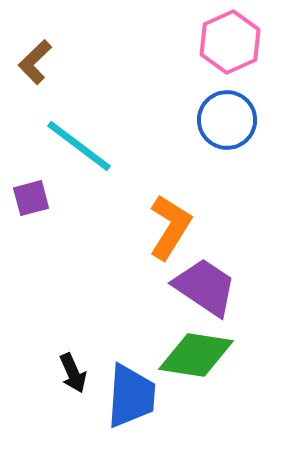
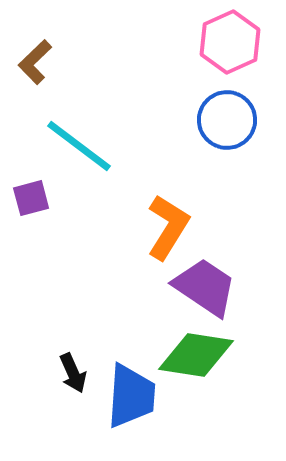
orange L-shape: moved 2 px left
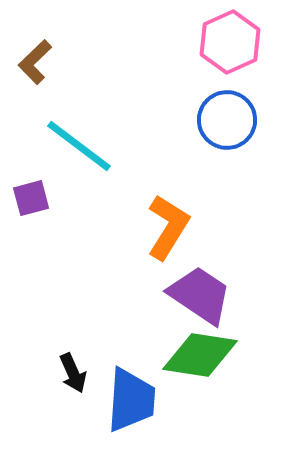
purple trapezoid: moved 5 px left, 8 px down
green diamond: moved 4 px right
blue trapezoid: moved 4 px down
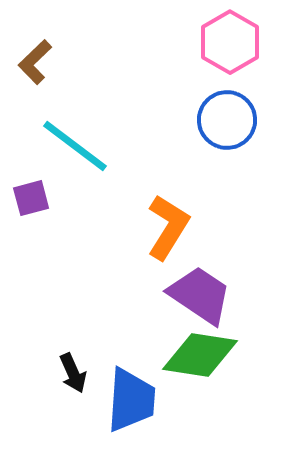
pink hexagon: rotated 6 degrees counterclockwise
cyan line: moved 4 px left
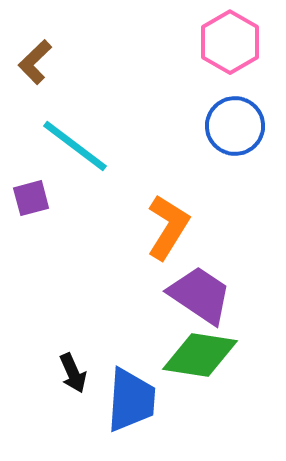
blue circle: moved 8 px right, 6 px down
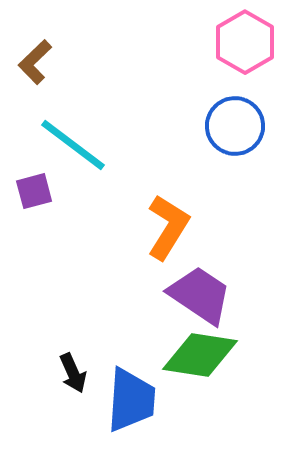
pink hexagon: moved 15 px right
cyan line: moved 2 px left, 1 px up
purple square: moved 3 px right, 7 px up
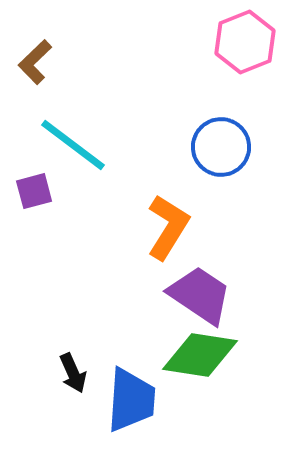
pink hexagon: rotated 8 degrees clockwise
blue circle: moved 14 px left, 21 px down
